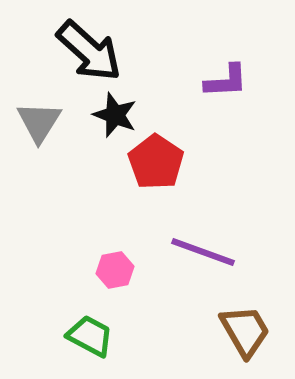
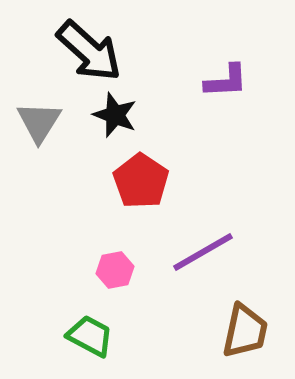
red pentagon: moved 15 px left, 19 px down
purple line: rotated 50 degrees counterclockwise
brown trapezoid: rotated 42 degrees clockwise
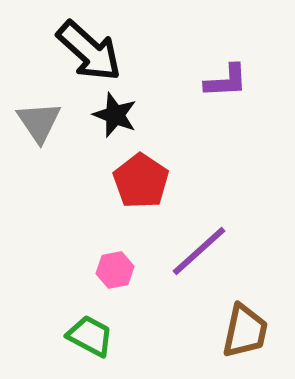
gray triangle: rotated 6 degrees counterclockwise
purple line: moved 4 px left, 1 px up; rotated 12 degrees counterclockwise
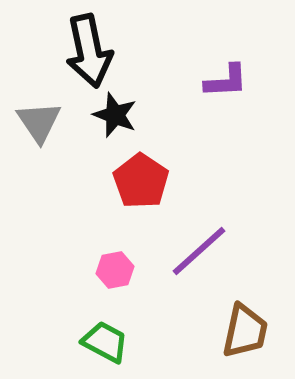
black arrow: rotated 36 degrees clockwise
green trapezoid: moved 15 px right, 6 px down
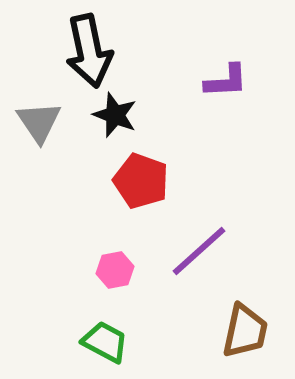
red pentagon: rotated 14 degrees counterclockwise
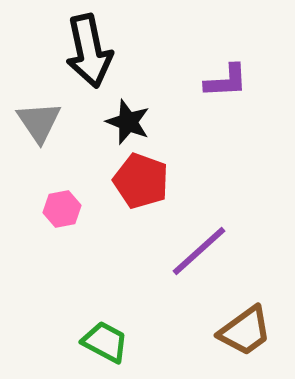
black star: moved 13 px right, 7 px down
pink hexagon: moved 53 px left, 61 px up
brown trapezoid: rotated 42 degrees clockwise
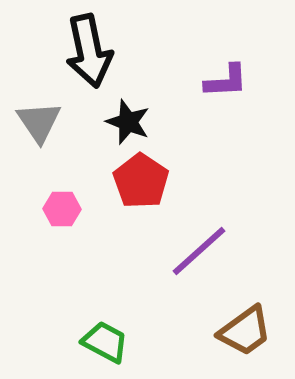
red pentagon: rotated 14 degrees clockwise
pink hexagon: rotated 12 degrees clockwise
